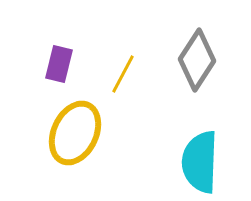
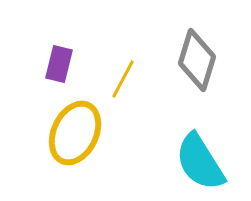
gray diamond: rotated 16 degrees counterclockwise
yellow line: moved 5 px down
cyan semicircle: rotated 34 degrees counterclockwise
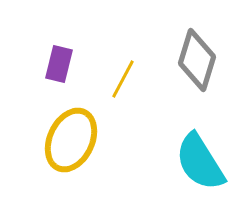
yellow ellipse: moved 4 px left, 7 px down
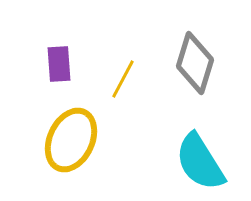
gray diamond: moved 2 px left, 3 px down
purple rectangle: rotated 18 degrees counterclockwise
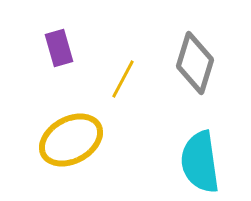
purple rectangle: moved 16 px up; rotated 12 degrees counterclockwise
yellow ellipse: rotated 36 degrees clockwise
cyan semicircle: rotated 24 degrees clockwise
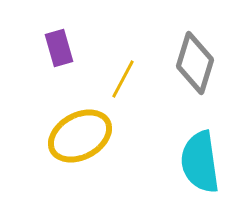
yellow ellipse: moved 9 px right, 4 px up
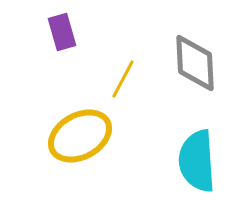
purple rectangle: moved 3 px right, 16 px up
gray diamond: rotated 20 degrees counterclockwise
cyan semicircle: moved 3 px left, 1 px up; rotated 4 degrees clockwise
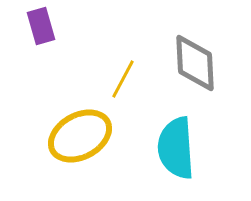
purple rectangle: moved 21 px left, 6 px up
cyan semicircle: moved 21 px left, 13 px up
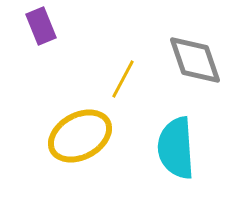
purple rectangle: rotated 6 degrees counterclockwise
gray diamond: moved 3 px up; rotated 16 degrees counterclockwise
